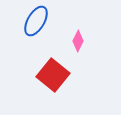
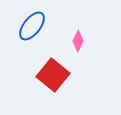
blue ellipse: moved 4 px left, 5 px down; rotated 8 degrees clockwise
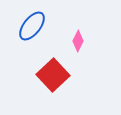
red square: rotated 8 degrees clockwise
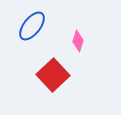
pink diamond: rotated 10 degrees counterclockwise
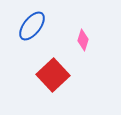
pink diamond: moved 5 px right, 1 px up
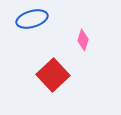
blue ellipse: moved 7 px up; rotated 36 degrees clockwise
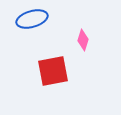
red square: moved 4 px up; rotated 32 degrees clockwise
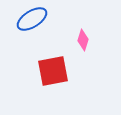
blue ellipse: rotated 16 degrees counterclockwise
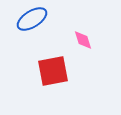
pink diamond: rotated 35 degrees counterclockwise
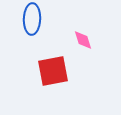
blue ellipse: rotated 56 degrees counterclockwise
